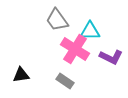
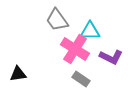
black triangle: moved 3 px left, 1 px up
gray rectangle: moved 16 px right, 2 px up
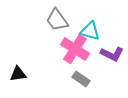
cyan triangle: rotated 15 degrees clockwise
purple L-shape: moved 1 px right, 3 px up
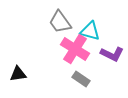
gray trapezoid: moved 3 px right, 2 px down
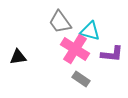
purple L-shape: rotated 20 degrees counterclockwise
black triangle: moved 17 px up
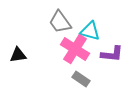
black triangle: moved 2 px up
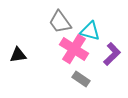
pink cross: moved 1 px left
purple L-shape: rotated 50 degrees counterclockwise
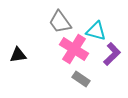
cyan triangle: moved 6 px right
